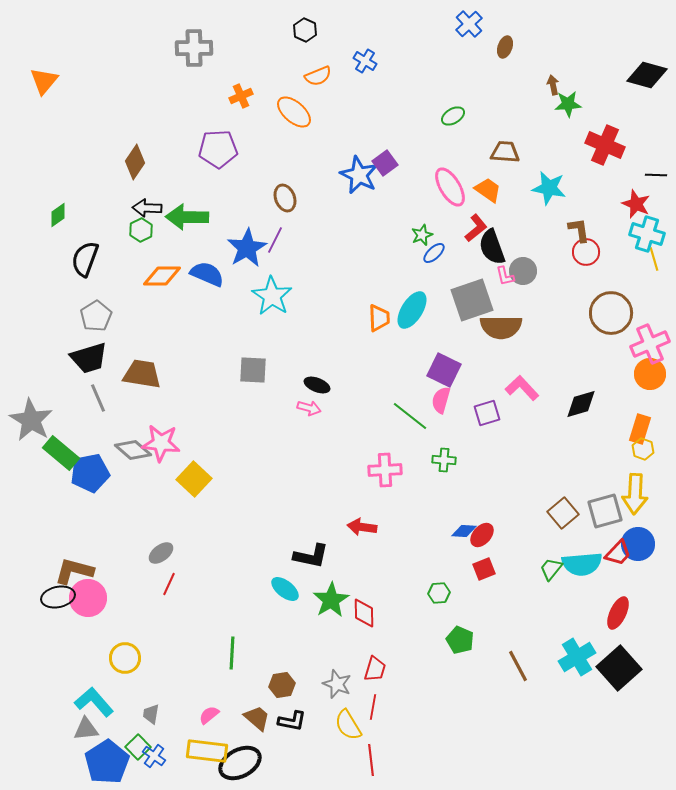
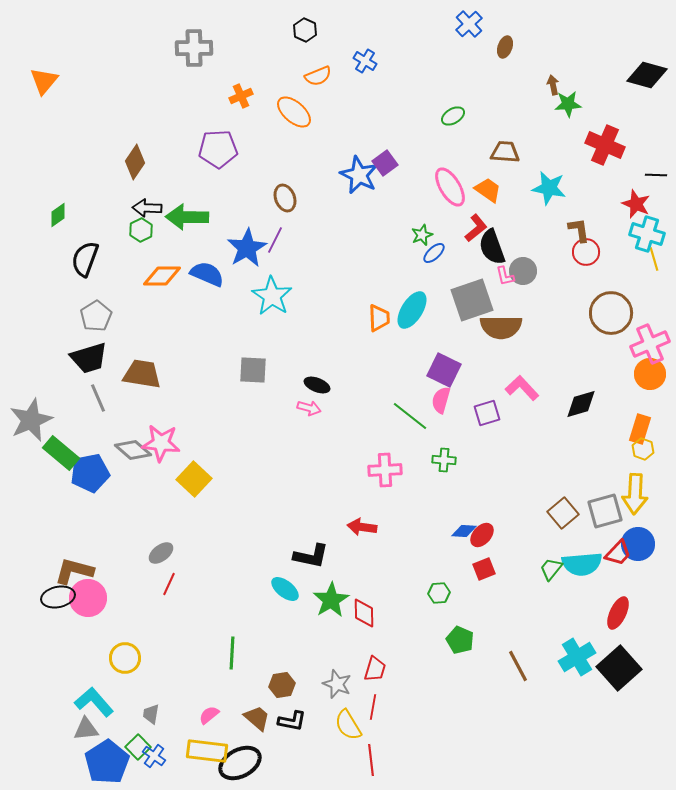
gray star at (31, 420): rotated 18 degrees clockwise
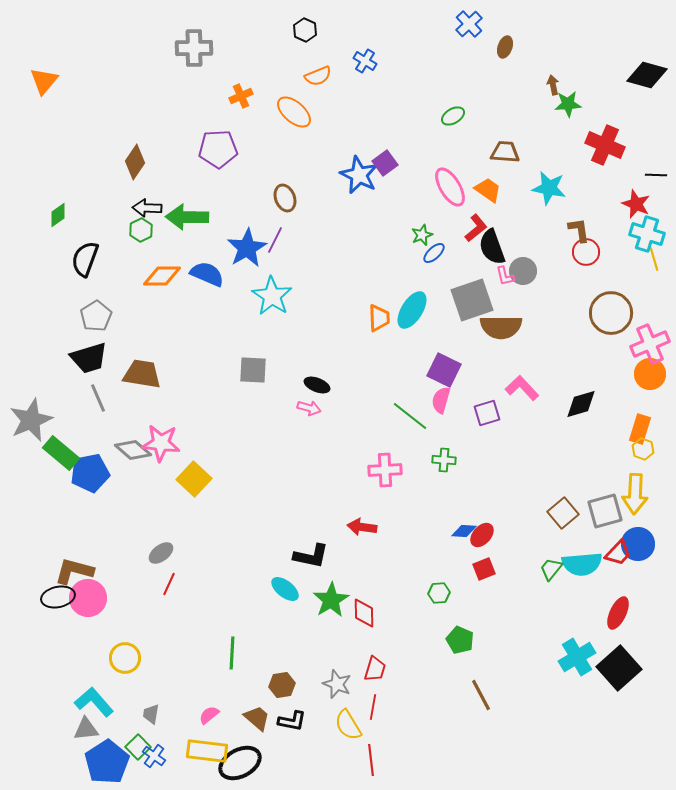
brown line at (518, 666): moved 37 px left, 29 px down
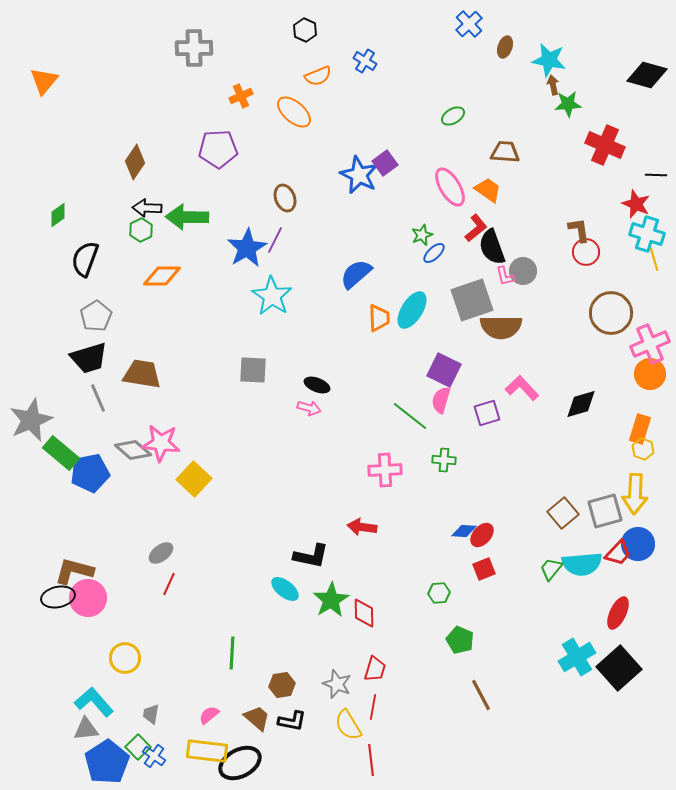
cyan star at (549, 188): moved 128 px up
blue semicircle at (207, 274): moved 149 px right; rotated 64 degrees counterclockwise
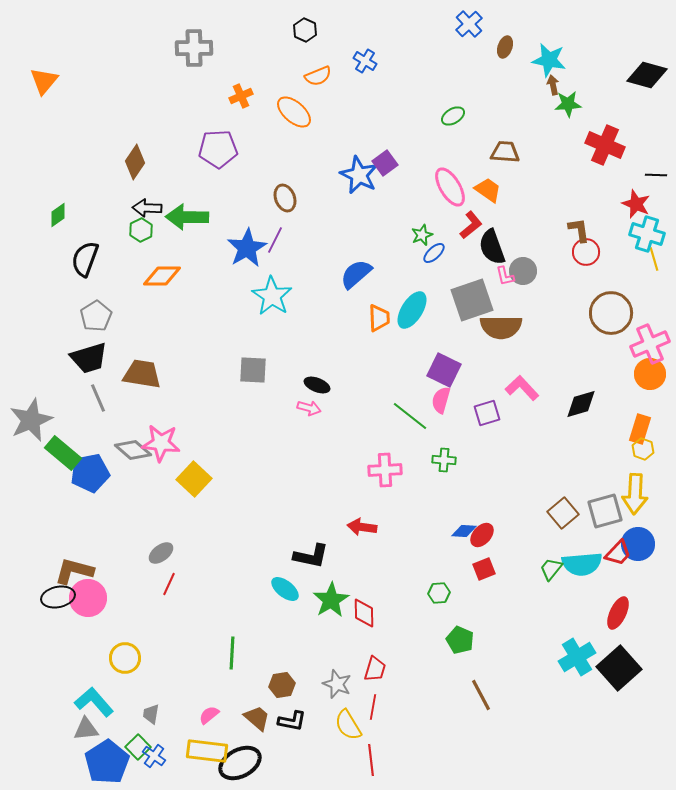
red L-shape at (476, 228): moved 5 px left, 3 px up
green rectangle at (61, 453): moved 2 px right
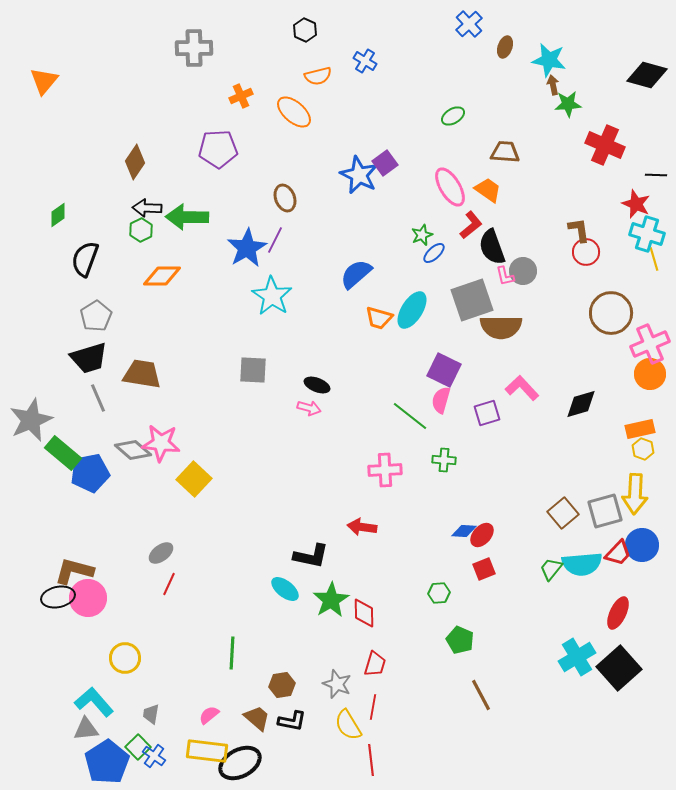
orange semicircle at (318, 76): rotated 8 degrees clockwise
orange trapezoid at (379, 318): rotated 108 degrees clockwise
orange rectangle at (640, 429): rotated 60 degrees clockwise
blue circle at (638, 544): moved 4 px right, 1 px down
red trapezoid at (375, 669): moved 5 px up
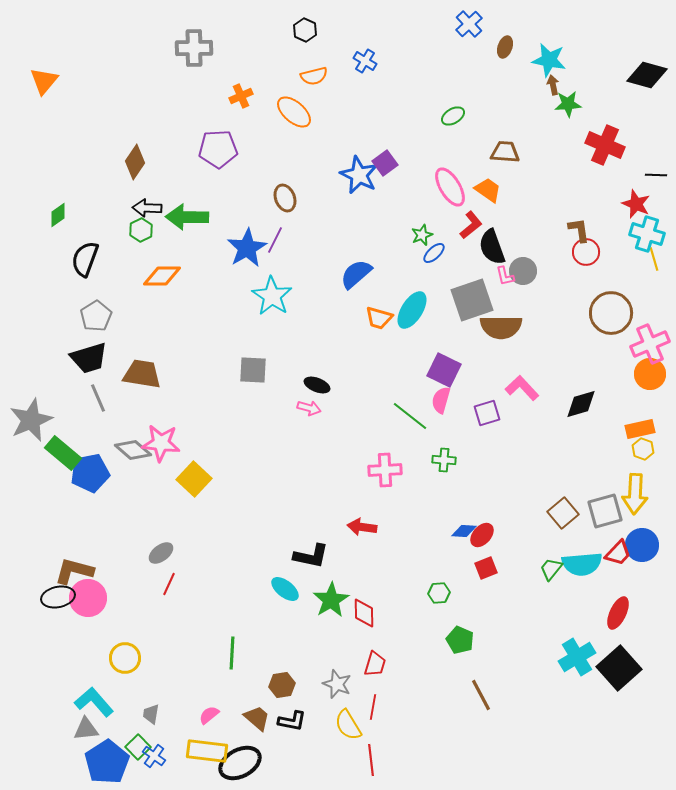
orange semicircle at (318, 76): moved 4 px left
red square at (484, 569): moved 2 px right, 1 px up
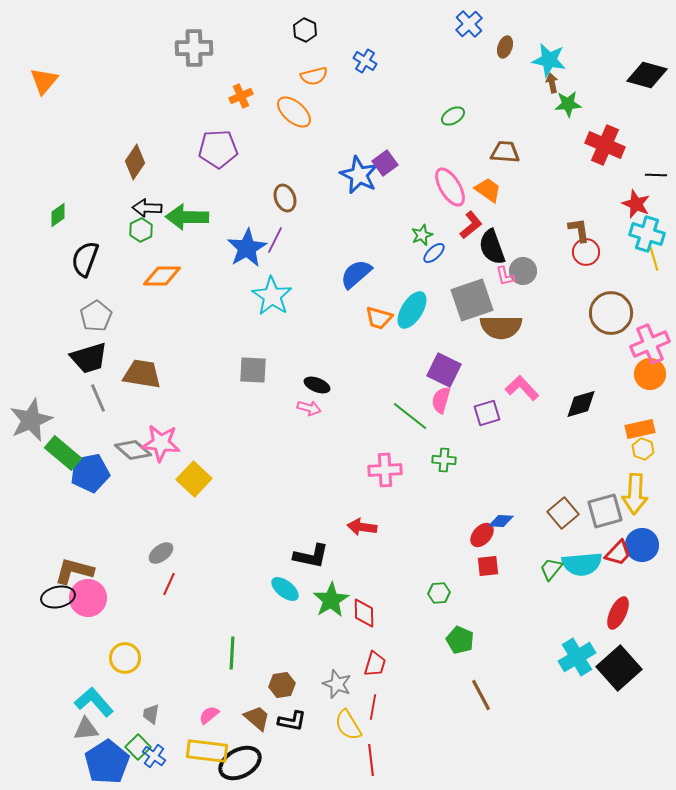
brown arrow at (553, 85): moved 1 px left, 2 px up
blue diamond at (464, 531): moved 37 px right, 10 px up
red square at (486, 568): moved 2 px right, 2 px up; rotated 15 degrees clockwise
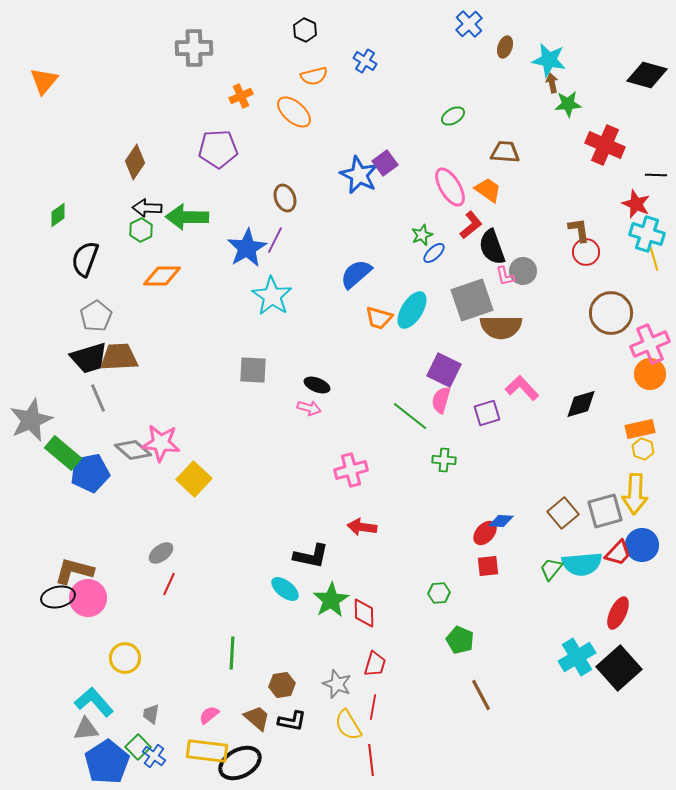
brown trapezoid at (142, 374): moved 23 px left, 17 px up; rotated 12 degrees counterclockwise
pink cross at (385, 470): moved 34 px left; rotated 12 degrees counterclockwise
red ellipse at (482, 535): moved 3 px right, 2 px up
